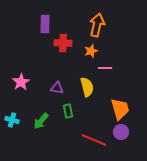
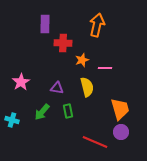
orange star: moved 9 px left, 9 px down
green arrow: moved 1 px right, 9 px up
red line: moved 1 px right, 2 px down
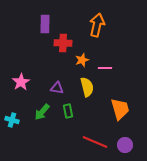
purple circle: moved 4 px right, 13 px down
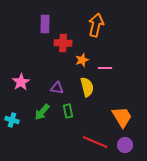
orange arrow: moved 1 px left
orange trapezoid: moved 2 px right, 8 px down; rotated 15 degrees counterclockwise
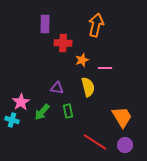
pink star: moved 20 px down
yellow semicircle: moved 1 px right
red line: rotated 10 degrees clockwise
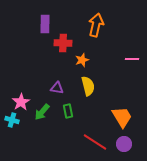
pink line: moved 27 px right, 9 px up
yellow semicircle: moved 1 px up
purple circle: moved 1 px left, 1 px up
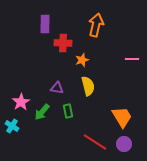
cyan cross: moved 6 px down; rotated 16 degrees clockwise
